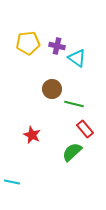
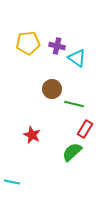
red rectangle: rotated 72 degrees clockwise
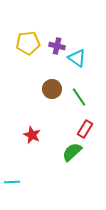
green line: moved 5 px right, 7 px up; rotated 42 degrees clockwise
cyan line: rotated 14 degrees counterclockwise
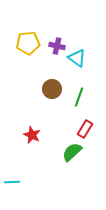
green line: rotated 54 degrees clockwise
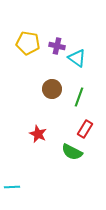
yellow pentagon: rotated 15 degrees clockwise
red star: moved 6 px right, 1 px up
green semicircle: rotated 110 degrees counterclockwise
cyan line: moved 5 px down
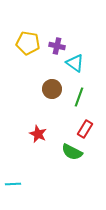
cyan triangle: moved 2 px left, 5 px down
cyan line: moved 1 px right, 3 px up
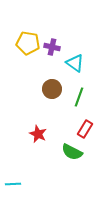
purple cross: moved 5 px left, 1 px down
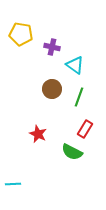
yellow pentagon: moved 7 px left, 9 px up
cyan triangle: moved 2 px down
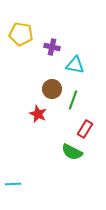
cyan triangle: rotated 24 degrees counterclockwise
green line: moved 6 px left, 3 px down
red star: moved 20 px up
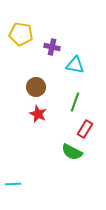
brown circle: moved 16 px left, 2 px up
green line: moved 2 px right, 2 px down
